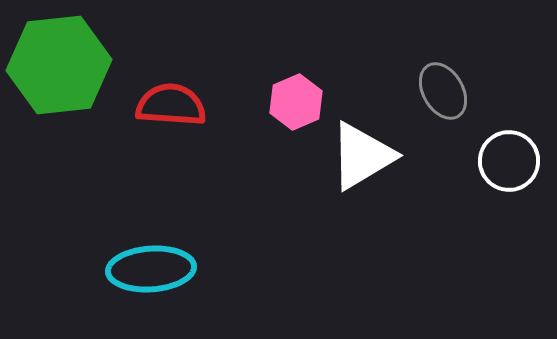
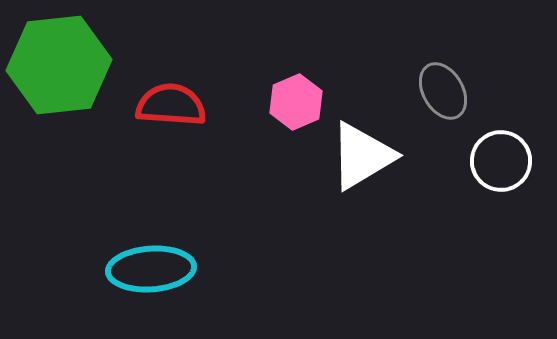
white circle: moved 8 px left
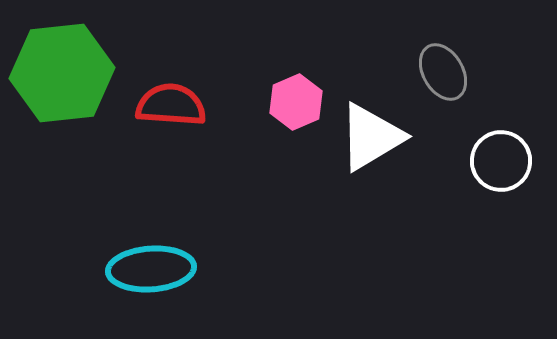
green hexagon: moved 3 px right, 8 px down
gray ellipse: moved 19 px up
white triangle: moved 9 px right, 19 px up
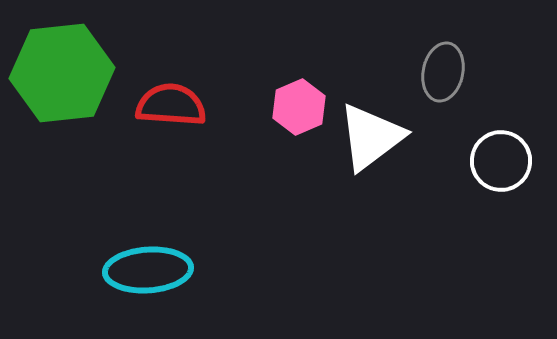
gray ellipse: rotated 42 degrees clockwise
pink hexagon: moved 3 px right, 5 px down
white triangle: rotated 6 degrees counterclockwise
cyan ellipse: moved 3 px left, 1 px down
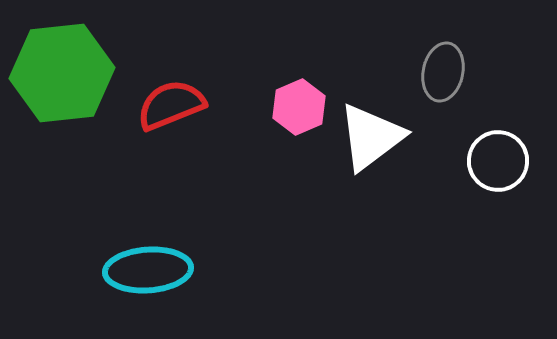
red semicircle: rotated 26 degrees counterclockwise
white circle: moved 3 px left
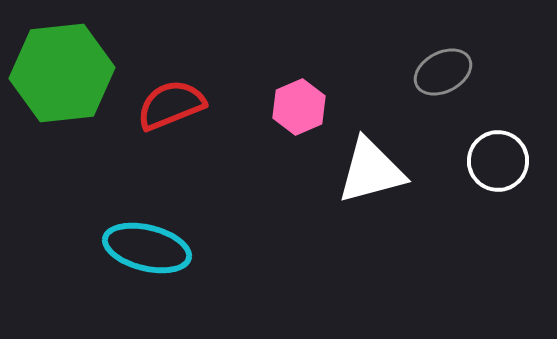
gray ellipse: rotated 50 degrees clockwise
white triangle: moved 34 px down; rotated 22 degrees clockwise
cyan ellipse: moved 1 px left, 22 px up; rotated 18 degrees clockwise
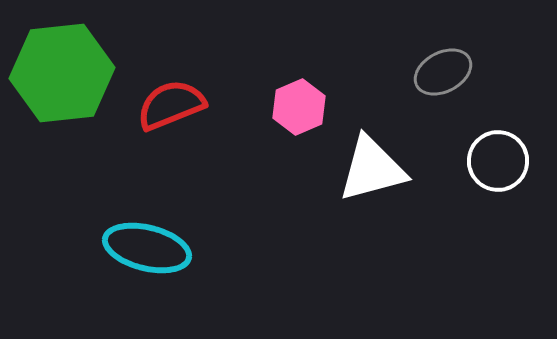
white triangle: moved 1 px right, 2 px up
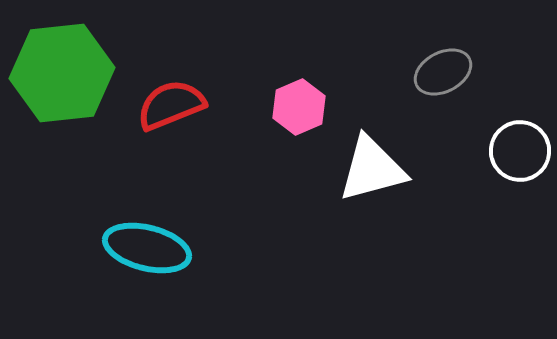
white circle: moved 22 px right, 10 px up
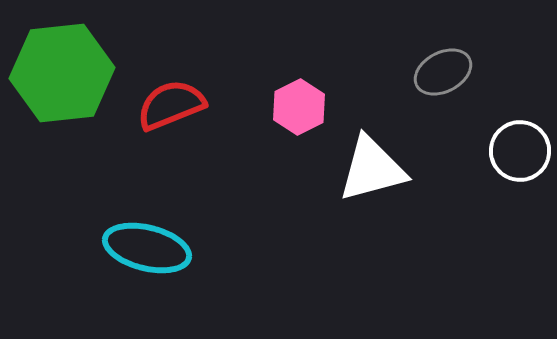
pink hexagon: rotated 4 degrees counterclockwise
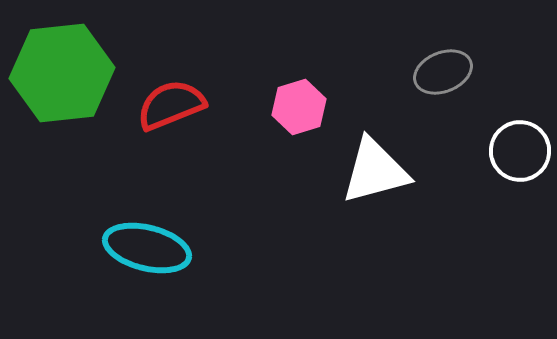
gray ellipse: rotated 6 degrees clockwise
pink hexagon: rotated 10 degrees clockwise
white triangle: moved 3 px right, 2 px down
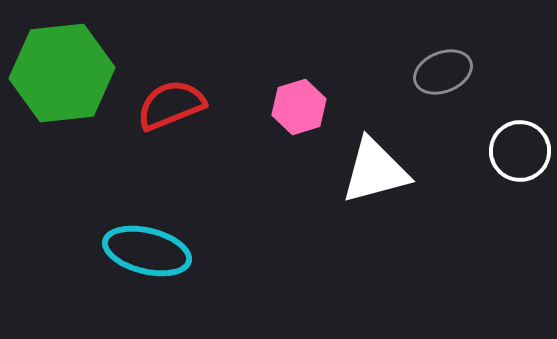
cyan ellipse: moved 3 px down
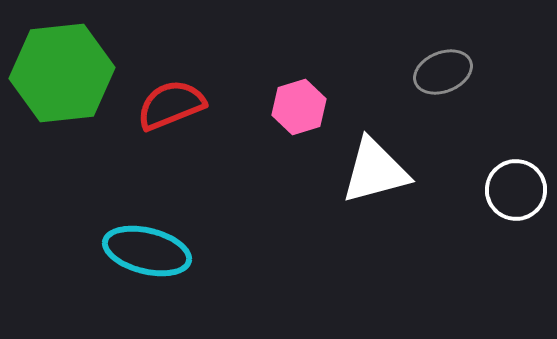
white circle: moved 4 px left, 39 px down
